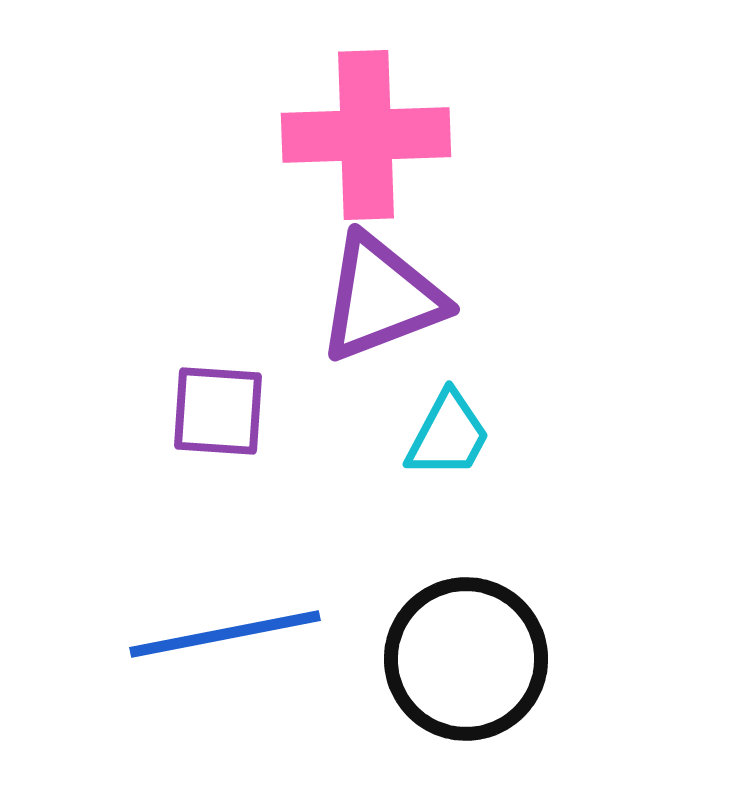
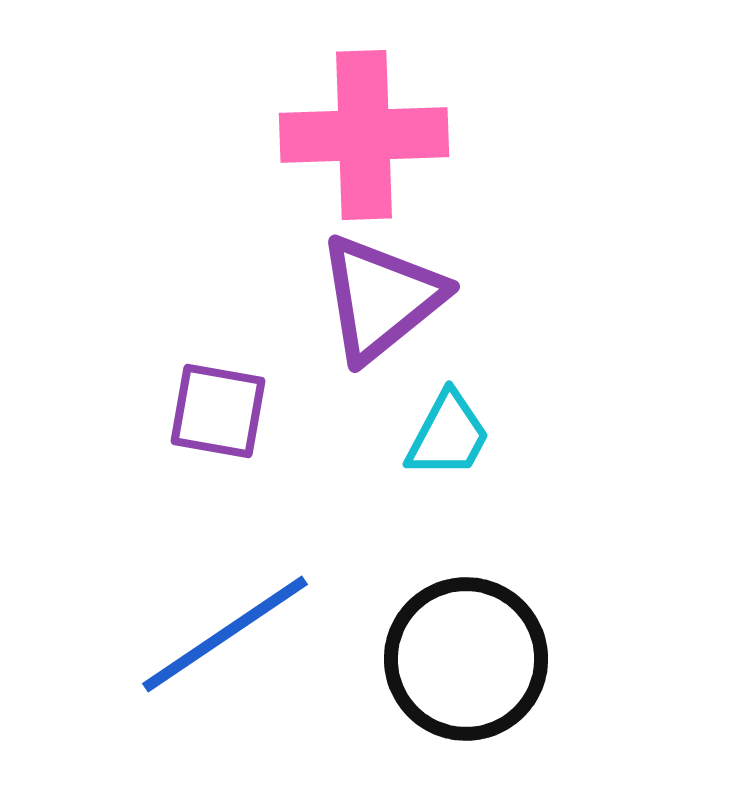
pink cross: moved 2 px left
purple triangle: rotated 18 degrees counterclockwise
purple square: rotated 6 degrees clockwise
blue line: rotated 23 degrees counterclockwise
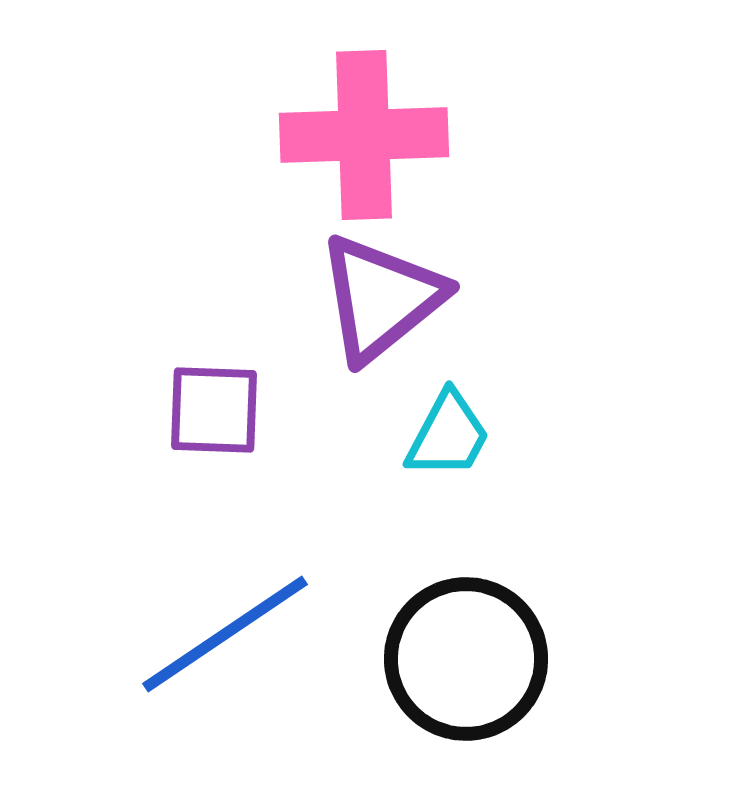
purple square: moved 4 px left, 1 px up; rotated 8 degrees counterclockwise
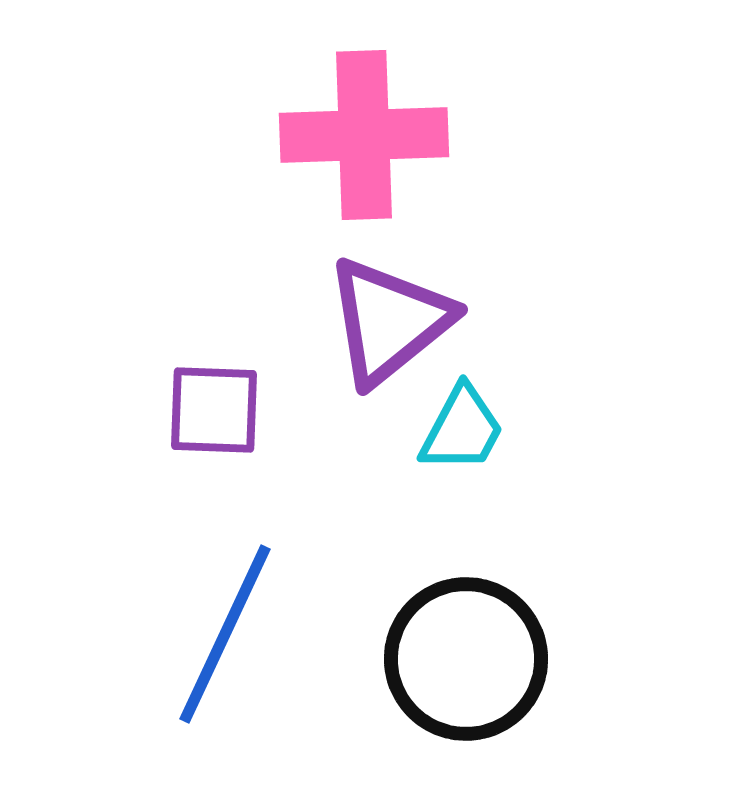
purple triangle: moved 8 px right, 23 px down
cyan trapezoid: moved 14 px right, 6 px up
blue line: rotated 31 degrees counterclockwise
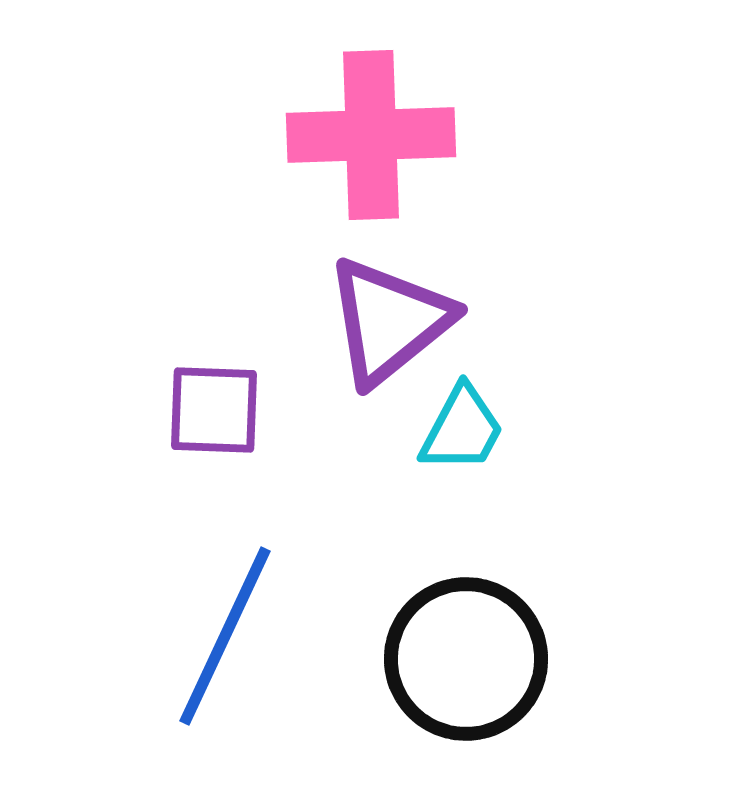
pink cross: moved 7 px right
blue line: moved 2 px down
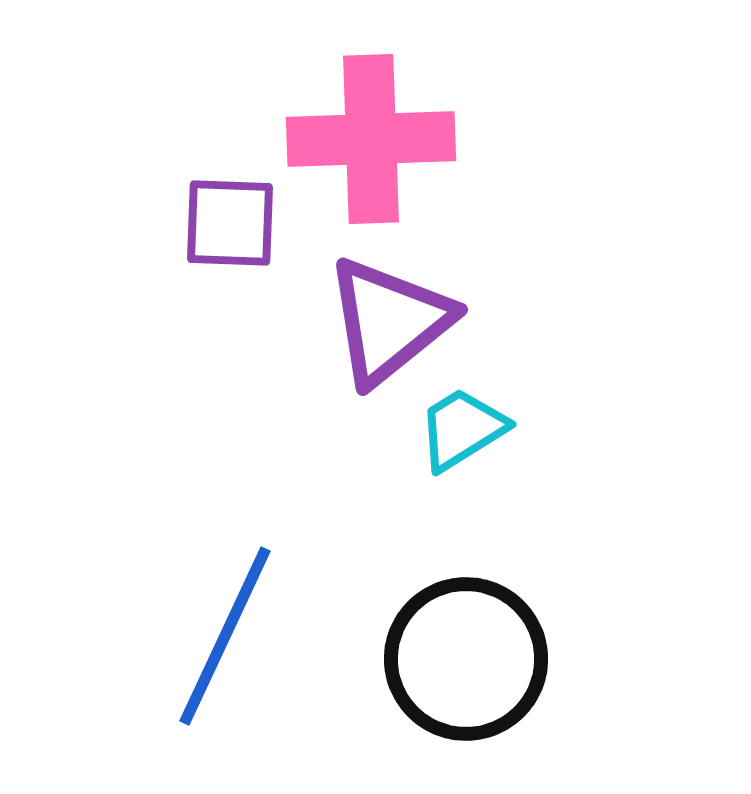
pink cross: moved 4 px down
purple square: moved 16 px right, 187 px up
cyan trapezoid: rotated 150 degrees counterclockwise
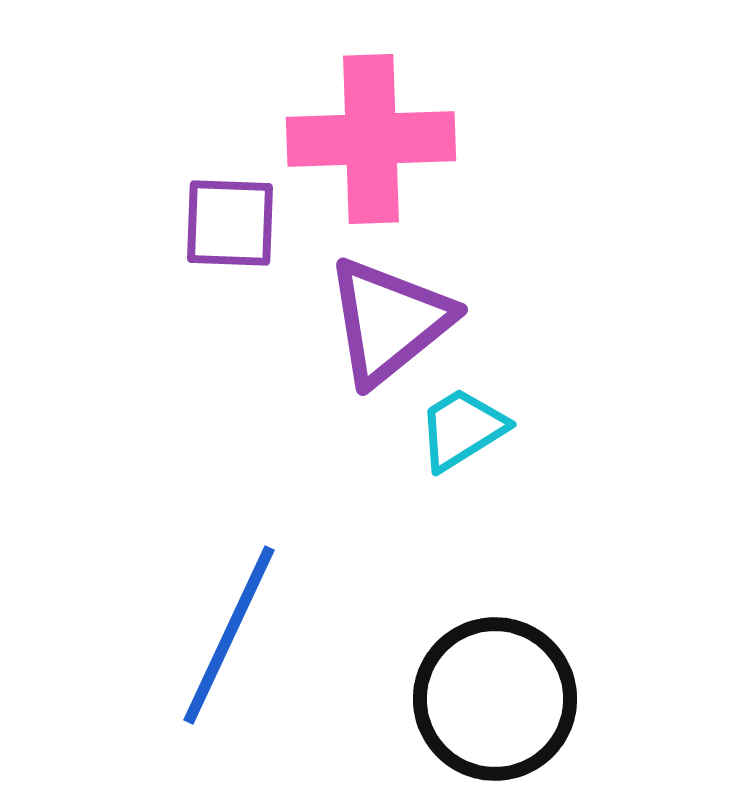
blue line: moved 4 px right, 1 px up
black circle: moved 29 px right, 40 px down
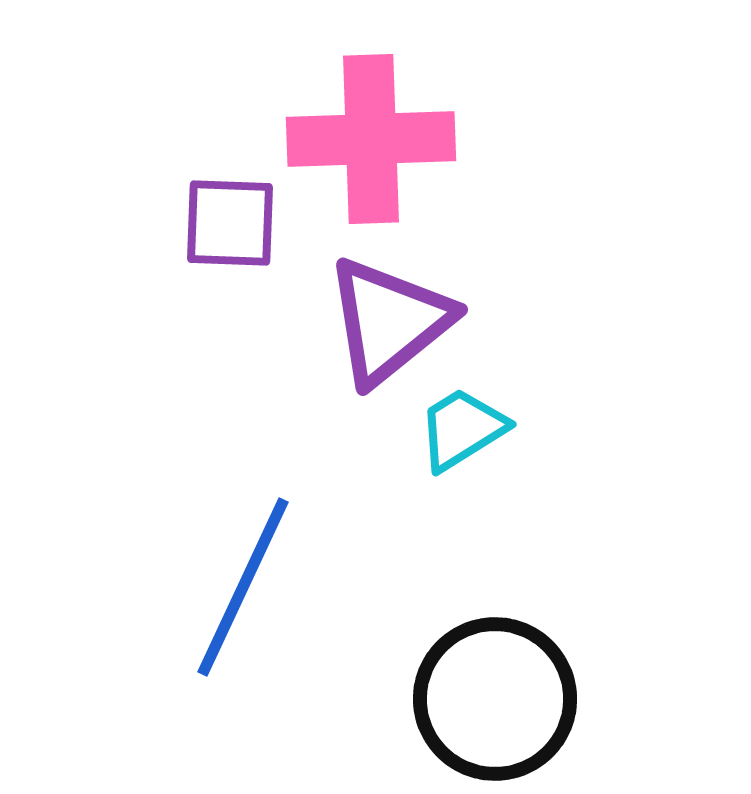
blue line: moved 14 px right, 48 px up
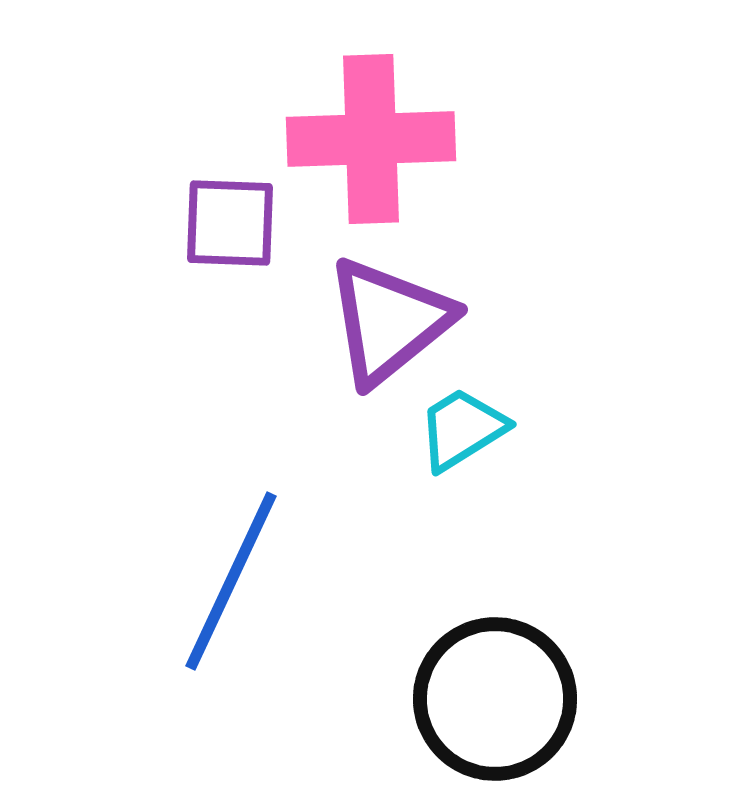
blue line: moved 12 px left, 6 px up
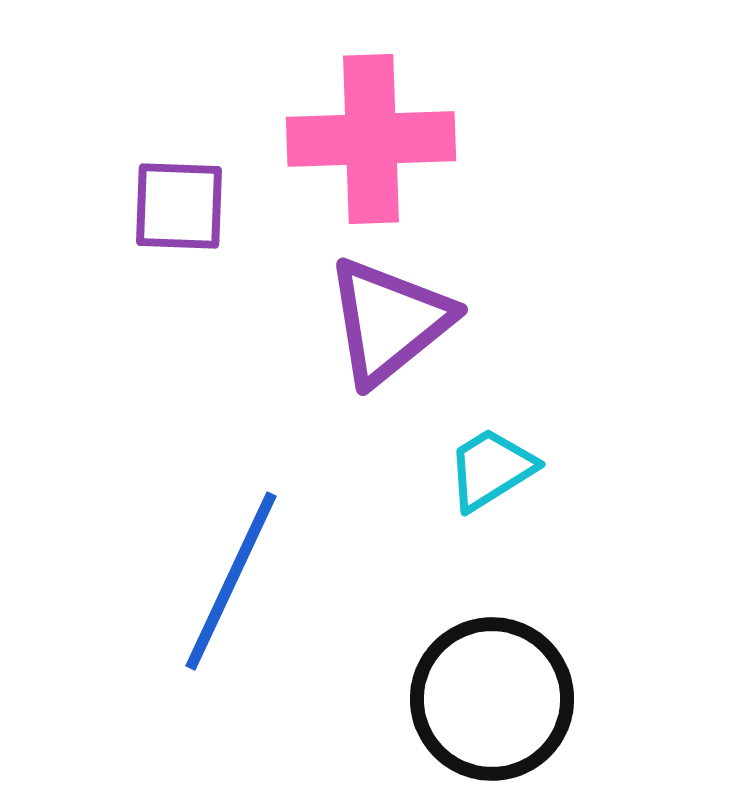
purple square: moved 51 px left, 17 px up
cyan trapezoid: moved 29 px right, 40 px down
black circle: moved 3 px left
